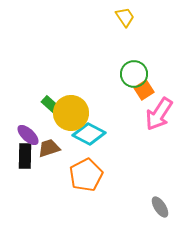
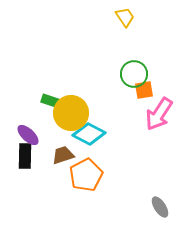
orange square: rotated 24 degrees clockwise
green rectangle: moved 4 px up; rotated 24 degrees counterclockwise
brown trapezoid: moved 14 px right, 7 px down
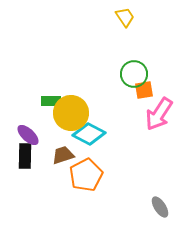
green rectangle: rotated 18 degrees counterclockwise
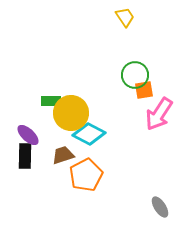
green circle: moved 1 px right, 1 px down
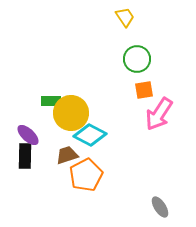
green circle: moved 2 px right, 16 px up
cyan diamond: moved 1 px right, 1 px down
brown trapezoid: moved 4 px right
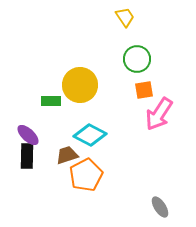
yellow circle: moved 9 px right, 28 px up
black rectangle: moved 2 px right
